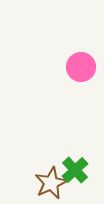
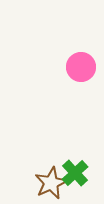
green cross: moved 3 px down
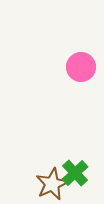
brown star: moved 1 px right, 1 px down
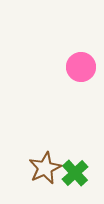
brown star: moved 7 px left, 16 px up
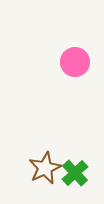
pink circle: moved 6 px left, 5 px up
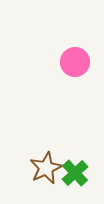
brown star: moved 1 px right
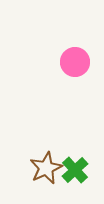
green cross: moved 3 px up
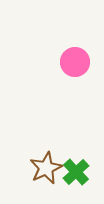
green cross: moved 1 px right, 2 px down
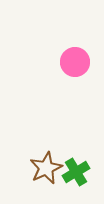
green cross: rotated 12 degrees clockwise
